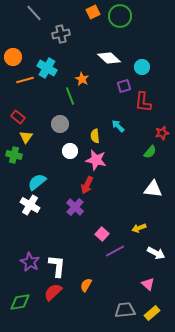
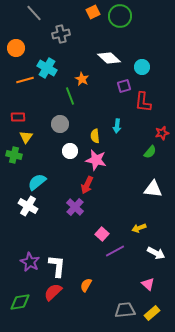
orange circle: moved 3 px right, 9 px up
red rectangle: rotated 40 degrees counterclockwise
cyan arrow: moved 1 px left; rotated 128 degrees counterclockwise
white cross: moved 2 px left, 1 px down
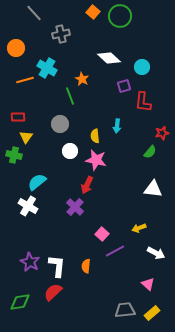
orange square: rotated 24 degrees counterclockwise
orange semicircle: moved 19 px up; rotated 24 degrees counterclockwise
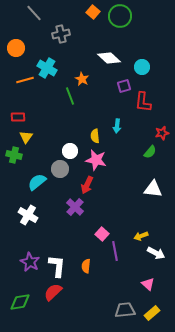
gray circle: moved 45 px down
white cross: moved 9 px down
yellow arrow: moved 2 px right, 8 px down
purple line: rotated 72 degrees counterclockwise
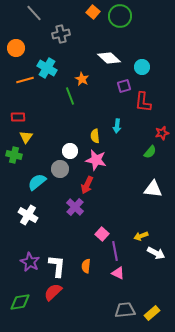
pink triangle: moved 30 px left, 11 px up; rotated 16 degrees counterclockwise
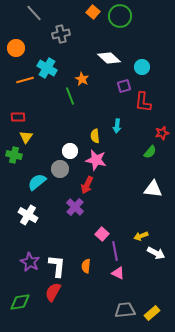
red semicircle: rotated 18 degrees counterclockwise
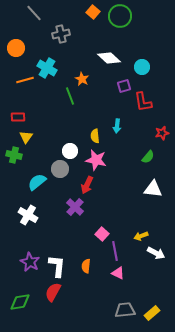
red L-shape: rotated 15 degrees counterclockwise
green semicircle: moved 2 px left, 5 px down
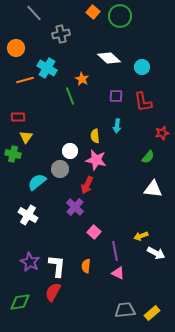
purple square: moved 8 px left, 10 px down; rotated 16 degrees clockwise
green cross: moved 1 px left, 1 px up
pink square: moved 8 px left, 2 px up
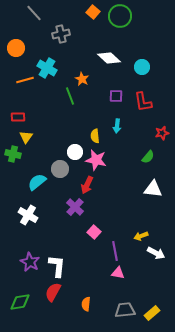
white circle: moved 5 px right, 1 px down
orange semicircle: moved 38 px down
pink triangle: rotated 16 degrees counterclockwise
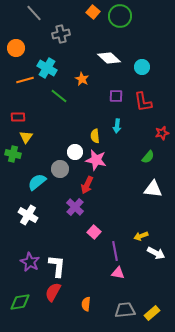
green line: moved 11 px left; rotated 30 degrees counterclockwise
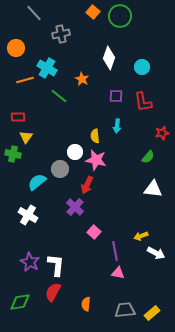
white diamond: rotated 65 degrees clockwise
white L-shape: moved 1 px left, 1 px up
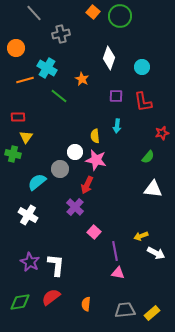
red semicircle: moved 2 px left, 5 px down; rotated 24 degrees clockwise
